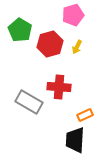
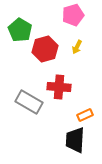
red hexagon: moved 5 px left, 5 px down
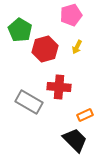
pink pentagon: moved 2 px left
black trapezoid: rotated 132 degrees clockwise
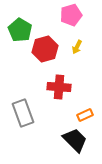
gray rectangle: moved 6 px left, 11 px down; rotated 40 degrees clockwise
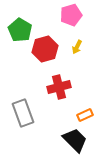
red cross: rotated 20 degrees counterclockwise
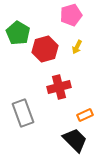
green pentagon: moved 2 px left, 3 px down
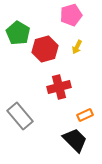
gray rectangle: moved 3 px left, 3 px down; rotated 20 degrees counterclockwise
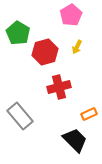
pink pentagon: rotated 15 degrees counterclockwise
red hexagon: moved 3 px down
orange rectangle: moved 4 px right, 1 px up
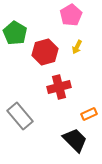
green pentagon: moved 3 px left
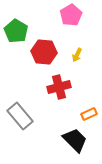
green pentagon: moved 1 px right, 2 px up
yellow arrow: moved 8 px down
red hexagon: moved 1 px left; rotated 20 degrees clockwise
